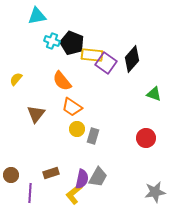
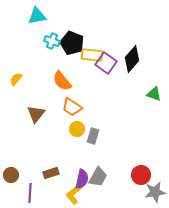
red circle: moved 5 px left, 37 px down
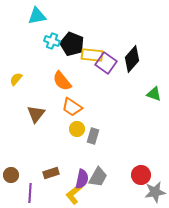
black pentagon: moved 1 px down
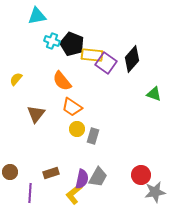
brown circle: moved 1 px left, 3 px up
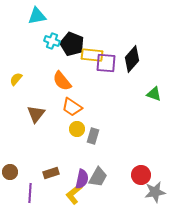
purple square: rotated 30 degrees counterclockwise
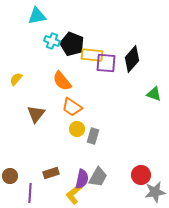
brown circle: moved 4 px down
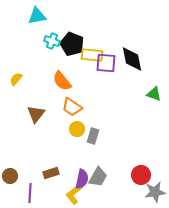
black diamond: rotated 52 degrees counterclockwise
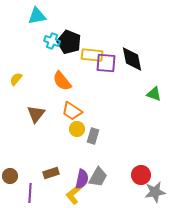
black pentagon: moved 3 px left, 2 px up
orange trapezoid: moved 4 px down
